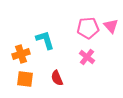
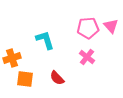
orange cross: moved 9 px left, 4 px down
red semicircle: rotated 21 degrees counterclockwise
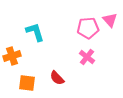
pink triangle: moved 1 px left, 6 px up
cyan L-shape: moved 10 px left, 8 px up
orange cross: moved 2 px up
orange square: moved 2 px right, 4 px down
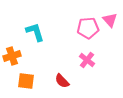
pink cross: moved 3 px down
red semicircle: moved 5 px right, 3 px down
orange square: moved 1 px left, 2 px up
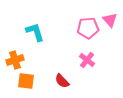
orange cross: moved 3 px right, 4 px down
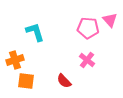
pink pentagon: rotated 10 degrees clockwise
red semicircle: moved 2 px right
